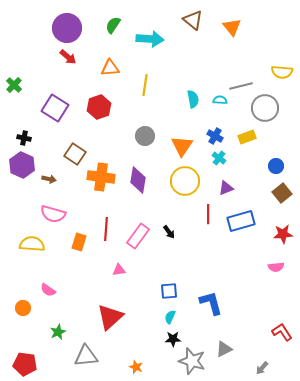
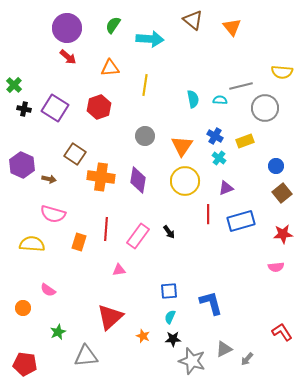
yellow rectangle at (247, 137): moved 2 px left, 4 px down
black cross at (24, 138): moved 29 px up
orange star at (136, 367): moved 7 px right, 31 px up
gray arrow at (262, 368): moved 15 px left, 9 px up
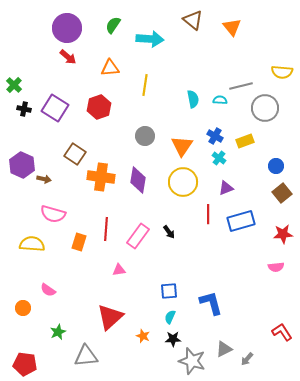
brown arrow at (49, 179): moved 5 px left
yellow circle at (185, 181): moved 2 px left, 1 px down
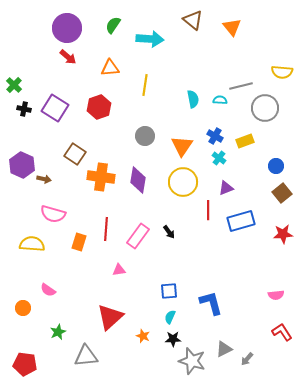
red line at (208, 214): moved 4 px up
pink semicircle at (276, 267): moved 28 px down
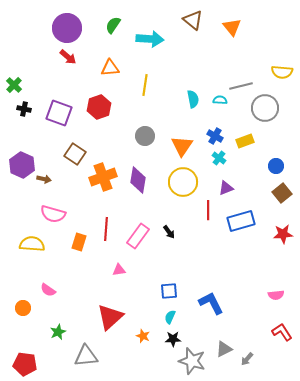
purple square at (55, 108): moved 4 px right, 5 px down; rotated 12 degrees counterclockwise
orange cross at (101, 177): moved 2 px right; rotated 28 degrees counterclockwise
blue L-shape at (211, 303): rotated 12 degrees counterclockwise
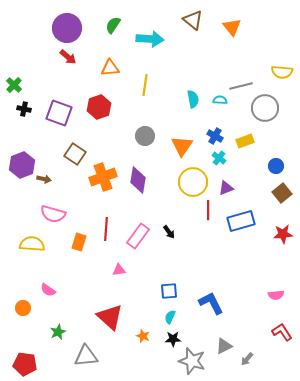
purple hexagon at (22, 165): rotated 15 degrees clockwise
yellow circle at (183, 182): moved 10 px right
red triangle at (110, 317): rotated 36 degrees counterclockwise
gray triangle at (224, 349): moved 3 px up
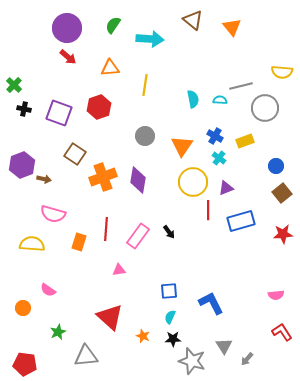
gray triangle at (224, 346): rotated 36 degrees counterclockwise
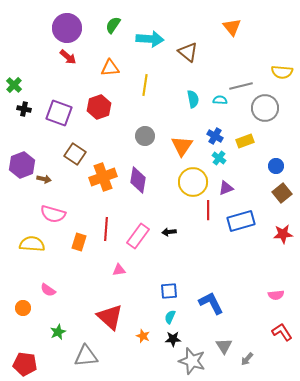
brown triangle at (193, 20): moved 5 px left, 32 px down
black arrow at (169, 232): rotated 120 degrees clockwise
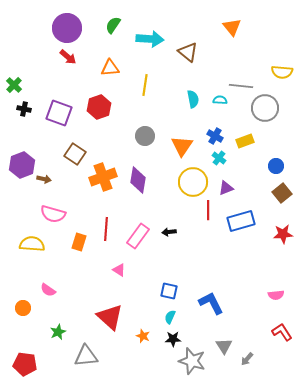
gray line at (241, 86): rotated 20 degrees clockwise
pink triangle at (119, 270): rotated 40 degrees clockwise
blue square at (169, 291): rotated 18 degrees clockwise
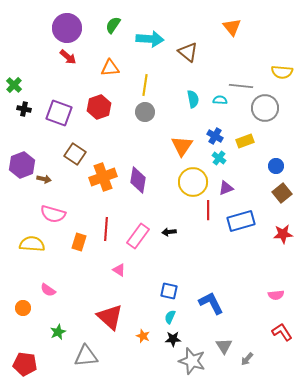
gray circle at (145, 136): moved 24 px up
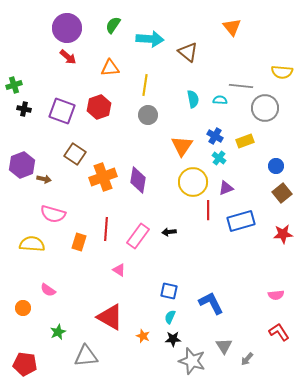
green cross at (14, 85): rotated 28 degrees clockwise
gray circle at (145, 112): moved 3 px right, 3 px down
purple square at (59, 113): moved 3 px right, 2 px up
red triangle at (110, 317): rotated 12 degrees counterclockwise
red L-shape at (282, 332): moved 3 px left
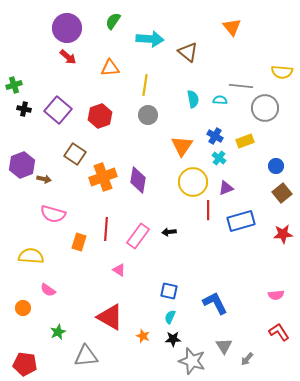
green semicircle at (113, 25): moved 4 px up
red hexagon at (99, 107): moved 1 px right, 9 px down
purple square at (62, 111): moved 4 px left, 1 px up; rotated 20 degrees clockwise
yellow semicircle at (32, 244): moved 1 px left, 12 px down
blue L-shape at (211, 303): moved 4 px right
